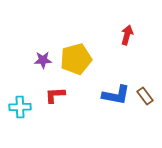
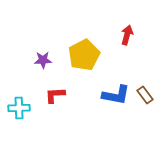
yellow pentagon: moved 8 px right, 4 px up; rotated 12 degrees counterclockwise
brown rectangle: moved 1 px up
cyan cross: moved 1 px left, 1 px down
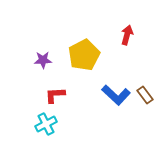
blue L-shape: rotated 32 degrees clockwise
cyan cross: moved 27 px right, 16 px down; rotated 25 degrees counterclockwise
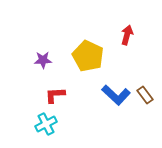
yellow pentagon: moved 4 px right, 1 px down; rotated 20 degrees counterclockwise
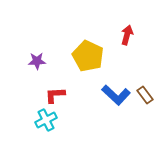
purple star: moved 6 px left, 1 px down
cyan cross: moved 4 px up
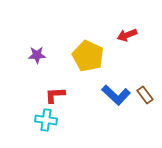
red arrow: rotated 126 degrees counterclockwise
purple star: moved 6 px up
cyan cross: rotated 35 degrees clockwise
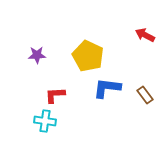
red arrow: moved 18 px right; rotated 48 degrees clockwise
blue L-shape: moved 9 px left, 7 px up; rotated 144 degrees clockwise
cyan cross: moved 1 px left, 1 px down
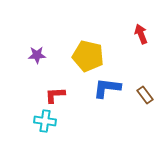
red arrow: moved 4 px left, 1 px up; rotated 42 degrees clockwise
yellow pentagon: rotated 12 degrees counterclockwise
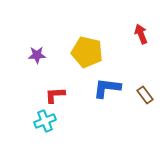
yellow pentagon: moved 1 px left, 4 px up
cyan cross: rotated 30 degrees counterclockwise
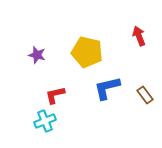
red arrow: moved 2 px left, 2 px down
purple star: rotated 18 degrees clockwise
blue L-shape: rotated 20 degrees counterclockwise
red L-shape: rotated 10 degrees counterclockwise
